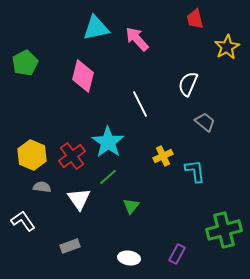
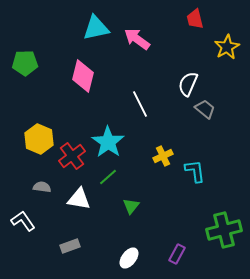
pink arrow: rotated 12 degrees counterclockwise
green pentagon: rotated 25 degrees clockwise
gray trapezoid: moved 13 px up
yellow hexagon: moved 7 px right, 16 px up
white triangle: rotated 45 degrees counterclockwise
white ellipse: rotated 60 degrees counterclockwise
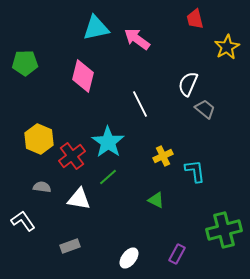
green triangle: moved 25 px right, 6 px up; rotated 42 degrees counterclockwise
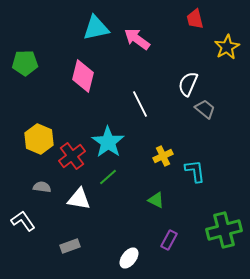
purple rectangle: moved 8 px left, 14 px up
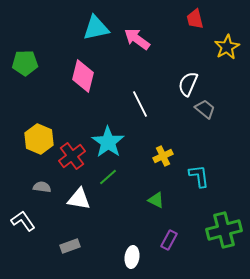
cyan L-shape: moved 4 px right, 5 px down
white ellipse: moved 3 px right, 1 px up; rotated 30 degrees counterclockwise
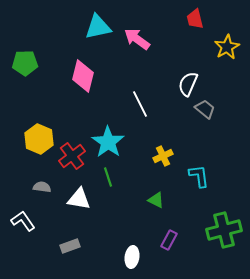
cyan triangle: moved 2 px right, 1 px up
green line: rotated 66 degrees counterclockwise
